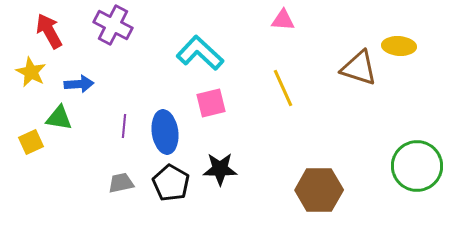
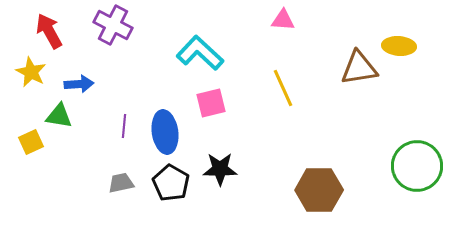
brown triangle: rotated 27 degrees counterclockwise
green triangle: moved 2 px up
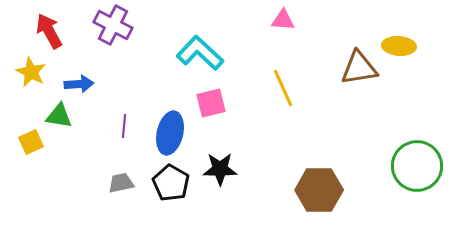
blue ellipse: moved 5 px right, 1 px down; rotated 21 degrees clockwise
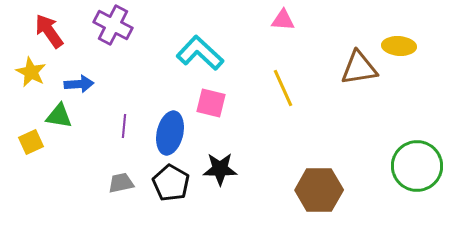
red arrow: rotated 6 degrees counterclockwise
pink square: rotated 28 degrees clockwise
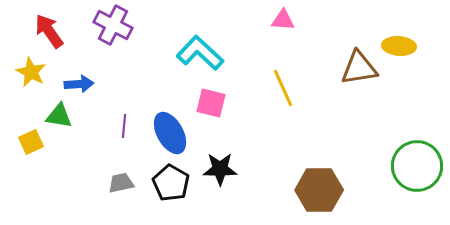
blue ellipse: rotated 42 degrees counterclockwise
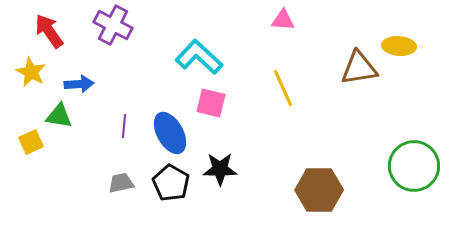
cyan L-shape: moved 1 px left, 4 px down
green circle: moved 3 px left
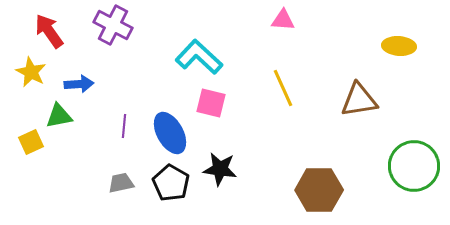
brown triangle: moved 32 px down
green triangle: rotated 20 degrees counterclockwise
black star: rotated 8 degrees clockwise
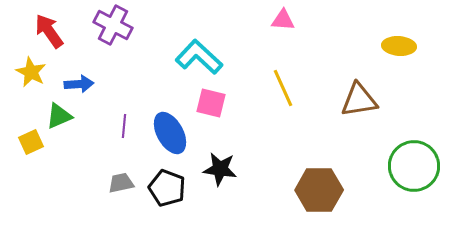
green triangle: rotated 12 degrees counterclockwise
black pentagon: moved 4 px left, 5 px down; rotated 9 degrees counterclockwise
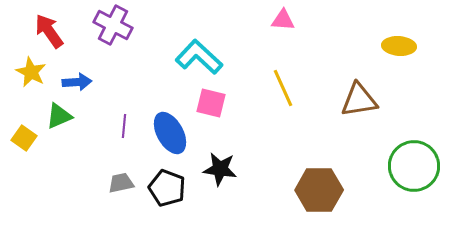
blue arrow: moved 2 px left, 2 px up
yellow square: moved 7 px left, 4 px up; rotated 30 degrees counterclockwise
